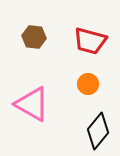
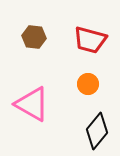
red trapezoid: moved 1 px up
black diamond: moved 1 px left
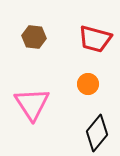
red trapezoid: moved 5 px right, 1 px up
pink triangle: rotated 27 degrees clockwise
black diamond: moved 2 px down
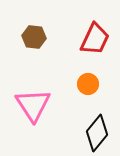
red trapezoid: rotated 80 degrees counterclockwise
pink triangle: moved 1 px right, 1 px down
